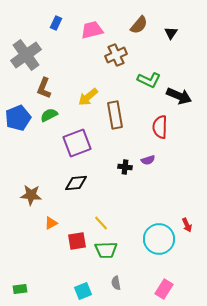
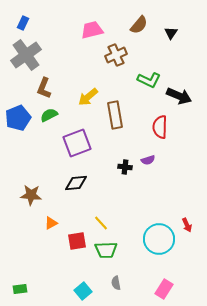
blue rectangle: moved 33 px left
cyan square: rotated 18 degrees counterclockwise
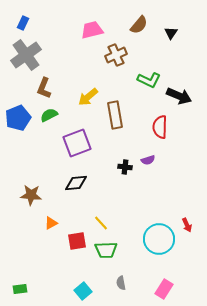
gray semicircle: moved 5 px right
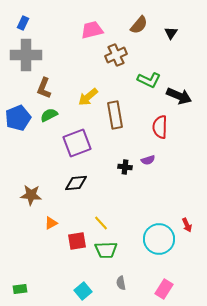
gray cross: rotated 36 degrees clockwise
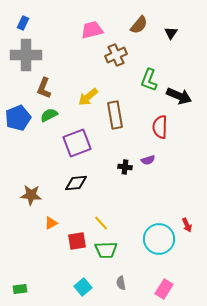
green L-shape: rotated 85 degrees clockwise
cyan square: moved 4 px up
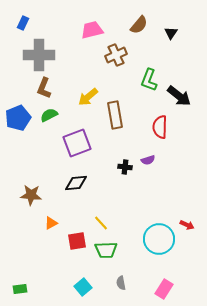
gray cross: moved 13 px right
black arrow: rotated 15 degrees clockwise
red arrow: rotated 40 degrees counterclockwise
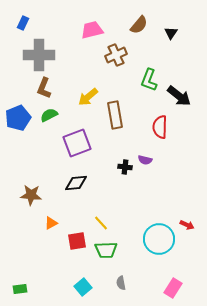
purple semicircle: moved 3 px left; rotated 32 degrees clockwise
pink rectangle: moved 9 px right, 1 px up
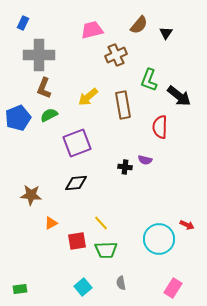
black triangle: moved 5 px left
brown rectangle: moved 8 px right, 10 px up
